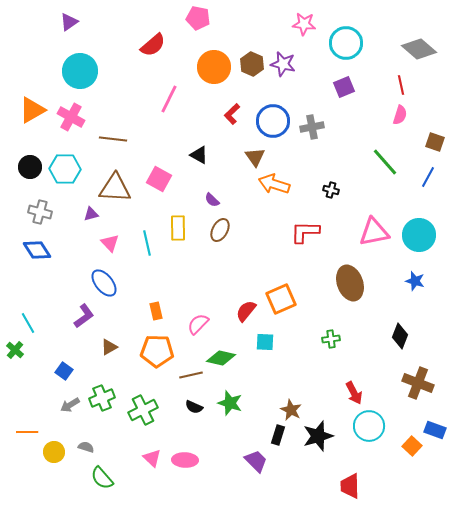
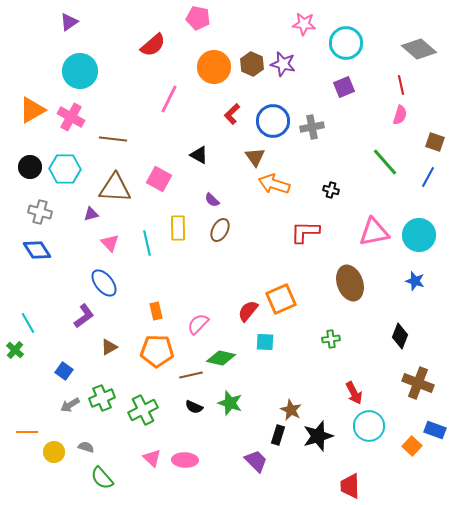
red semicircle at (246, 311): moved 2 px right
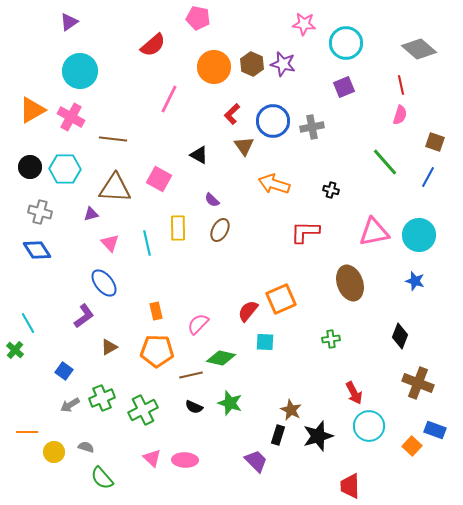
brown triangle at (255, 157): moved 11 px left, 11 px up
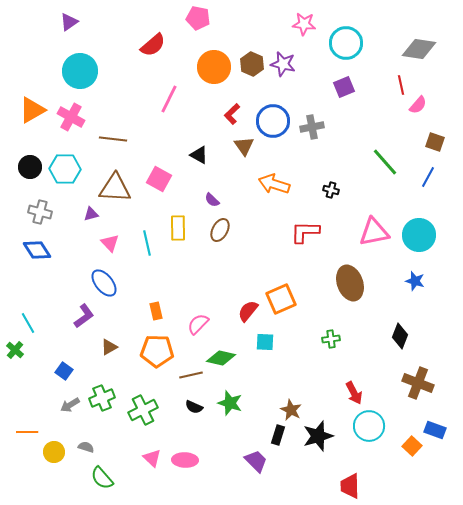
gray diamond at (419, 49): rotated 32 degrees counterclockwise
pink semicircle at (400, 115): moved 18 px right, 10 px up; rotated 24 degrees clockwise
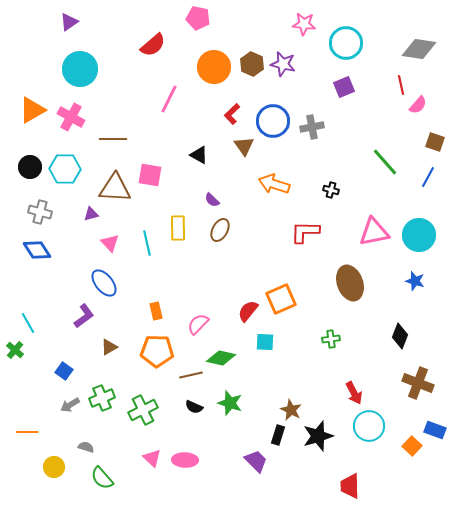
cyan circle at (80, 71): moved 2 px up
brown line at (113, 139): rotated 8 degrees counterclockwise
pink square at (159, 179): moved 9 px left, 4 px up; rotated 20 degrees counterclockwise
yellow circle at (54, 452): moved 15 px down
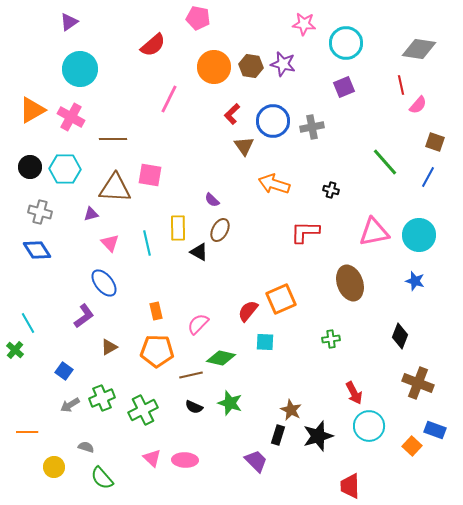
brown hexagon at (252, 64): moved 1 px left, 2 px down; rotated 15 degrees counterclockwise
black triangle at (199, 155): moved 97 px down
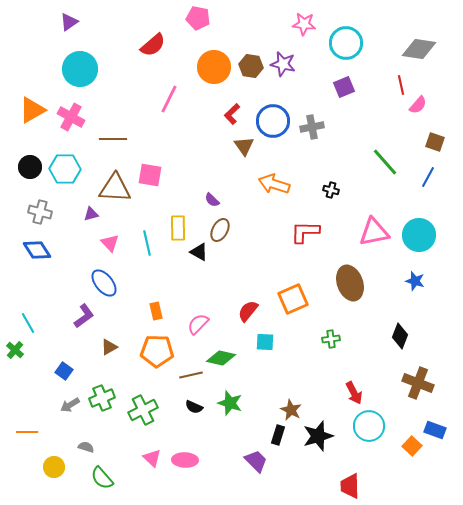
orange square at (281, 299): moved 12 px right
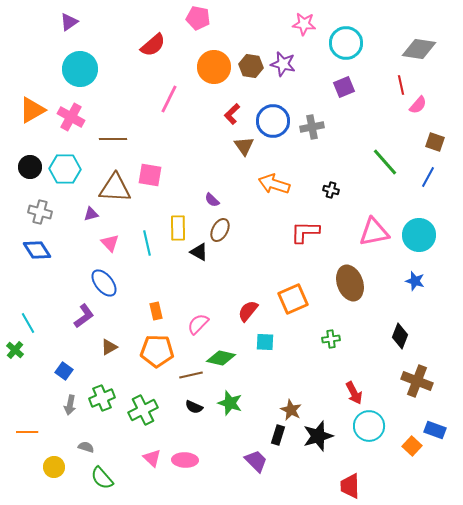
brown cross at (418, 383): moved 1 px left, 2 px up
gray arrow at (70, 405): rotated 48 degrees counterclockwise
